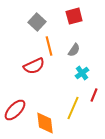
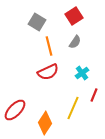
red square: rotated 18 degrees counterclockwise
gray square: rotated 12 degrees counterclockwise
gray semicircle: moved 1 px right, 8 px up
red semicircle: moved 14 px right, 6 px down
orange diamond: rotated 40 degrees clockwise
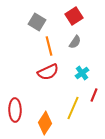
red ellipse: rotated 45 degrees counterclockwise
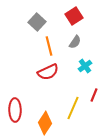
gray square: rotated 12 degrees clockwise
cyan cross: moved 3 px right, 7 px up
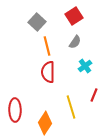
orange line: moved 2 px left
red semicircle: rotated 115 degrees clockwise
yellow line: moved 2 px left, 1 px up; rotated 40 degrees counterclockwise
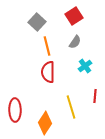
red line: moved 1 px right, 1 px down; rotated 16 degrees counterclockwise
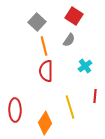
red square: rotated 24 degrees counterclockwise
gray semicircle: moved 6 px left, 2 px up
orange line: moved 3 px left
red semicircle: moved 2 px left, 1 px up
yellow line: moved 1 px left
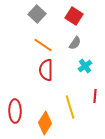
gray square: moved 8 px up
gray semicircle: moved 6 px right, 3 px down
orange line: moved 1 px left, 1 px up; rotated 42 degrees counterclockwise
red semicircle: moved 1 px up
red ellipse: moved 1 px down
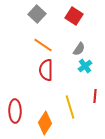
gray semicircle: moved 4 px right, 6 px down
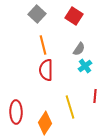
orange line: rotated 42 degrees clockwise
red ellipse: moved 1 px right, 1 px down
